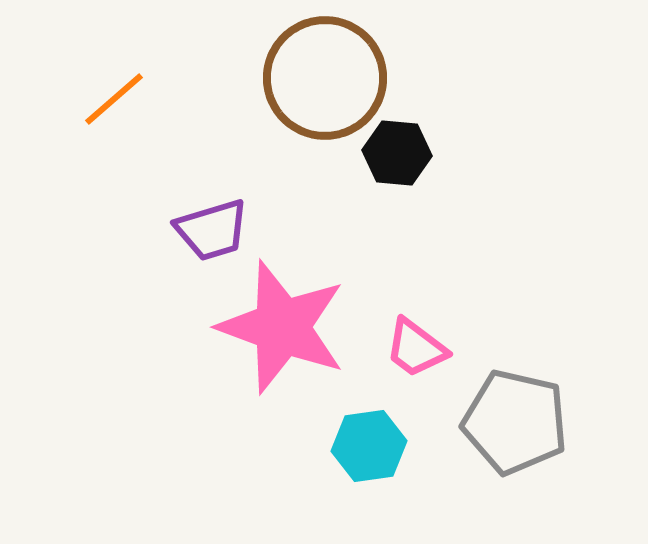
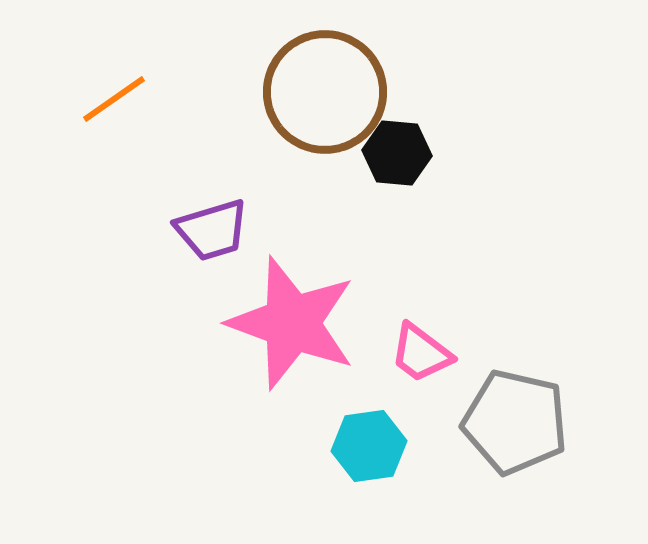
brown circle: moved 14 px down
orange line: rotated 6 degrees clockwise
pink star: moved 10 px right, 4 px up
pink trapezoid: moved 5 px right, 5 px down
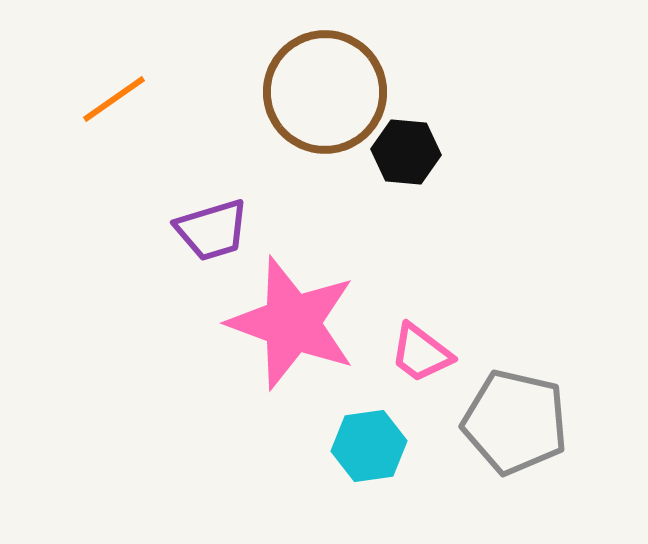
black hexagon: moved 9 px right, 1 px up
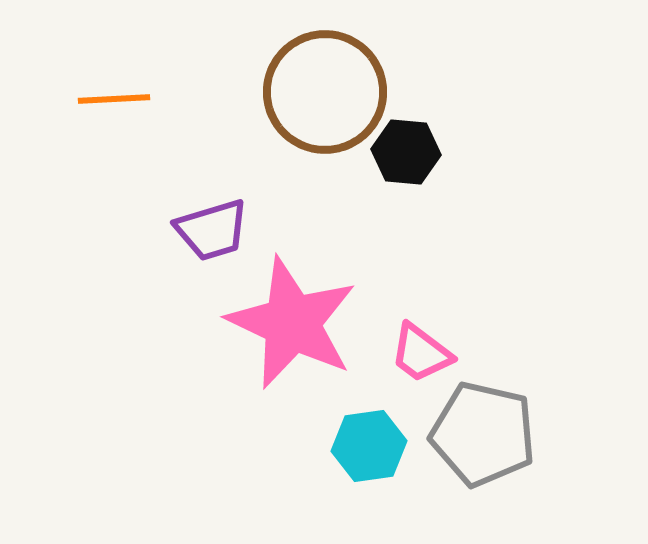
orange line: rotated 32 degrees clockwise
pink star: rotated 5 degrees clockwise
gray pentagon: moved 32 px left, 12 px down
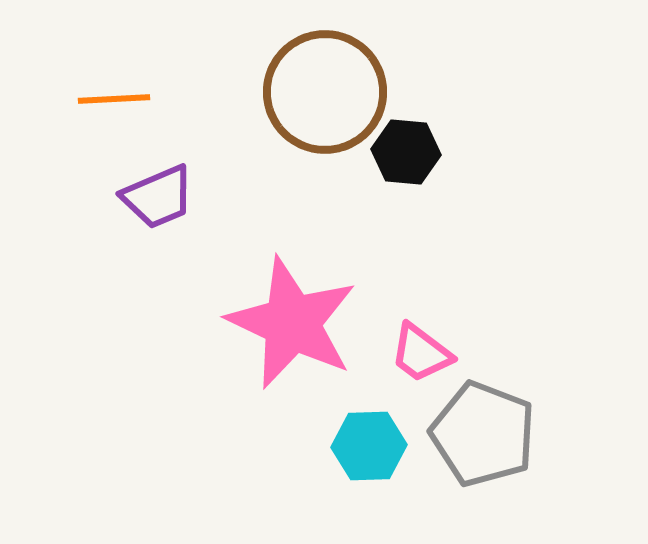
purple trapezoid: moved 54 px left, 33 px up; rotated 6 degrees counterclockwise
gray pentagon: rotated 8 degrees clockwise
cyan hexagon: rotated 6 degrees clockwise
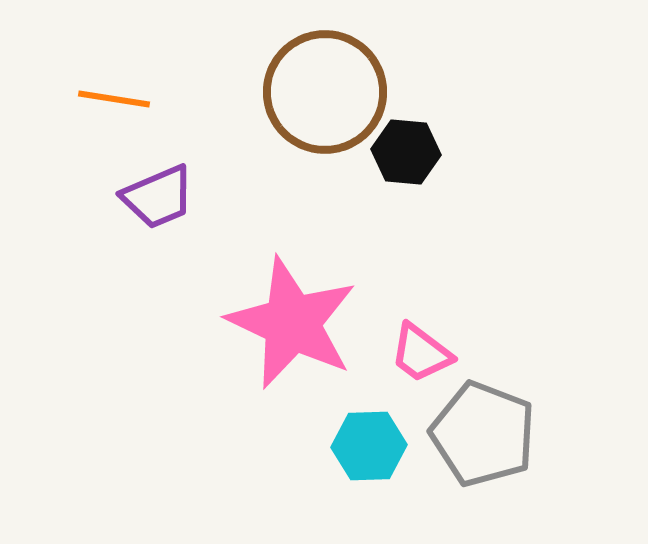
orange line: rotated 12 degrees clockwise
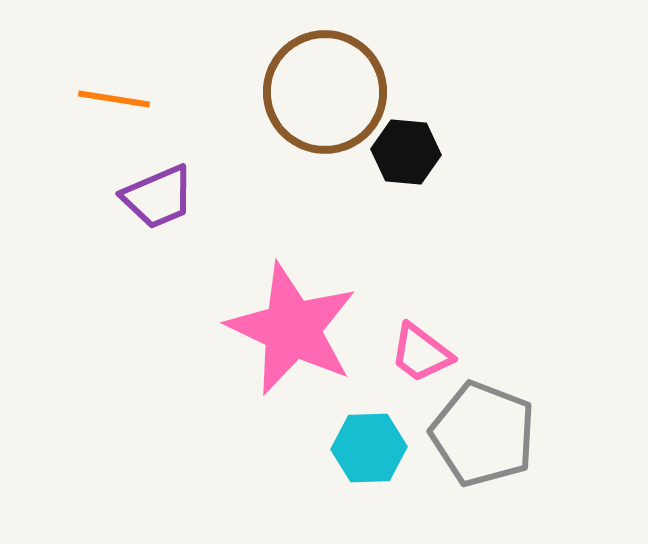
pink star: moved 6 px down
cyan hexagon: moved 2 px down
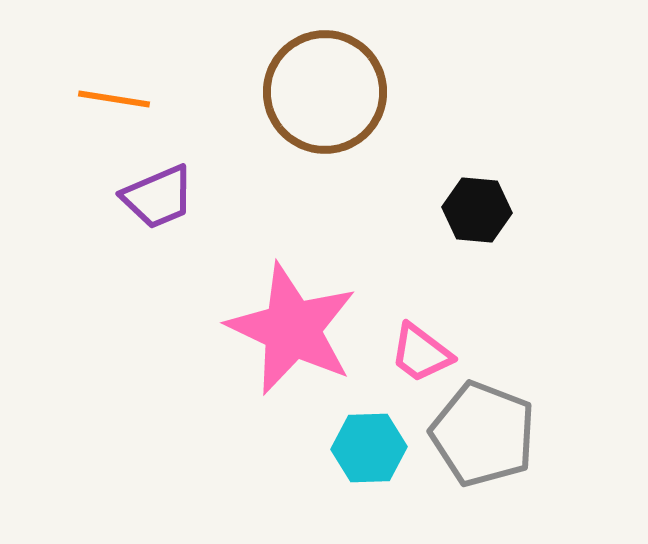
black hexagon: moved 71 px right, 58 px down
